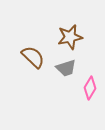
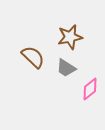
gray trapezoid: rotated 50 degrees clockwise
pink diamond: moved 1 px down; rotated 20 degrees clockwise
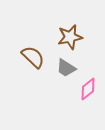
pink diamond: moved 2 px left
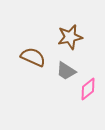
brown semicircle: rotated 20 degrees counterclockwise
gray trapezoid: moved 3 px down
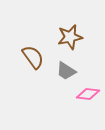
brown semicircle: rotated 30 degrees clockwise
pink diamond: moved 5 px down; rotated 45 degrees clockwise
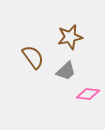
gray trapezoid: rotated 75 degrees counterclockwise
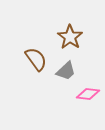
brown star: rotated 25 degrees counterclockwise
brown semicircle: moved 3 px right, 2 px down
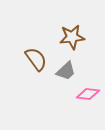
brown star: moved 2 px right; rotated 30 degrees clockwise
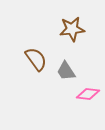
brown star: moved 8 px up
gray trapezoid: rotated 100 degrees clockwise
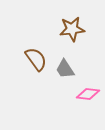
gray trapezoid: moved 1 px left, 2 px up
